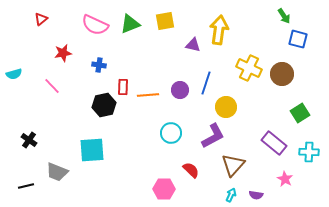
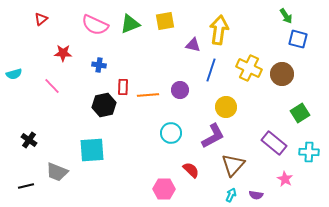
green arrow: moved 2 px right
red star: rotated 12 degrees clockwise
blue line: moved 5 px right, 13 px up
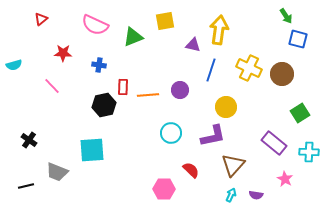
green triangle: moved 3 px right, 13 px down
cyan semicircle: moved 9 px up
purple L-shape: rotated 16 degrees clockwise
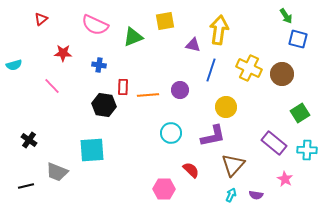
black hexagon: rotated 20 degrees clockwise
cyan cross: moved 2 px left, 2 px up
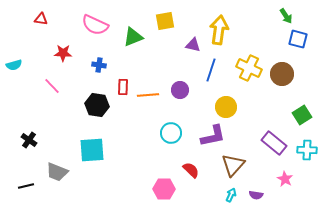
red triangle: rotated 48 degrees clockwise
black hexagon: moved 7 px left
green square: moved 2 px right, 2 px down
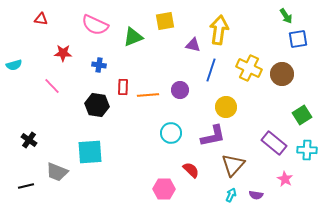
blue square: rotated 24 degrees counterclockwise
cyan square: moved 2 px left, 2 px down
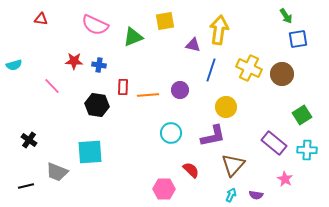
red star: moved 11 px right, 8 px down
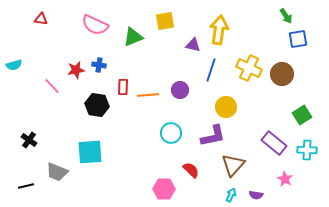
red star: moved 2 px right, 9 px down; rotated 12 degrees counterclockwise
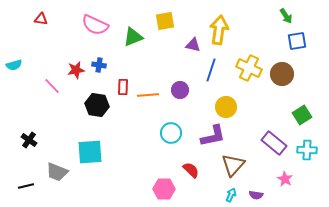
blue square: moved 1 px left, 2 px down
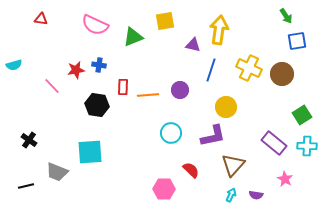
cyan cross: moved 4 px up
